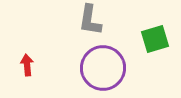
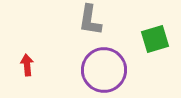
purple circle: moved 1 px right, 2 px down
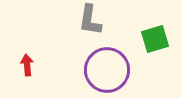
purple circle: moved 3 px right
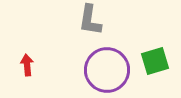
green square: moved 22 px down
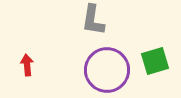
gray L-shape: moved 3 px right
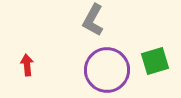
gray L-shape: rotated 20 degrees clockwise
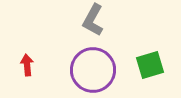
green square: moved 5 px left, 4 px down
purple circle: moved 14 px left
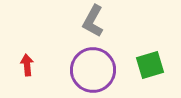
gray L-shape: moved 1 px down
